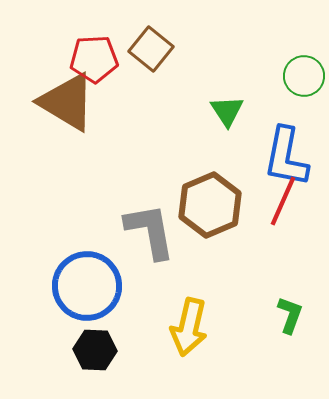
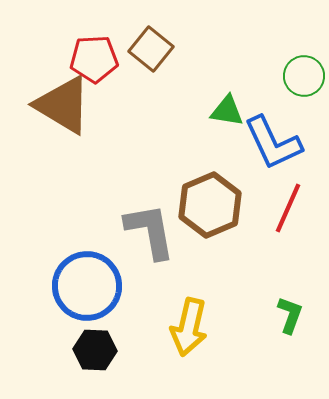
brown triangle: moved 4 px left, 3 px down
green triangle: rotated 48 degrees counterclockwise
blue L-shape: moved 13 px left, 14 px up; rotated 36 degrees counterclockwise
red line: moved 5 px right, 7 px down
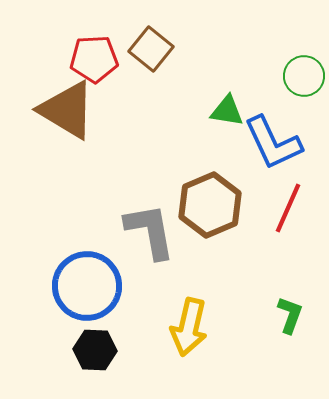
brown triangle: moved 4 px right, 5 px down
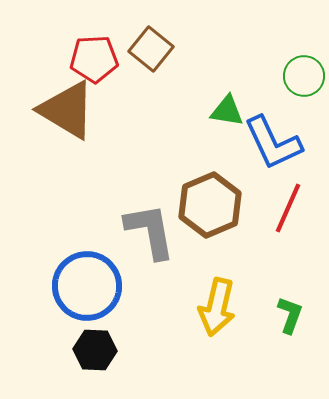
yellow arrow: moved 28 px right, 20 px up
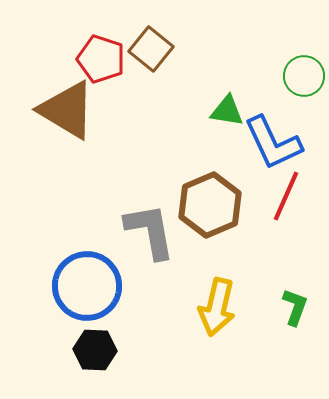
red pentagon: moved 7 px right; rotated 21 degrees clockwise
red line: moved 2 px left, 12 px up
green L-shape: moved 5 px right, 8 px up
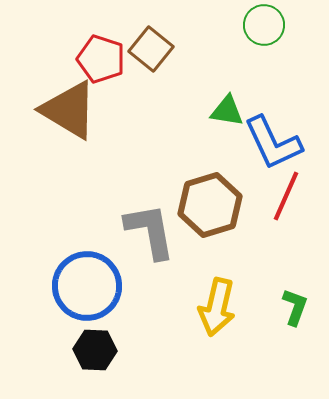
green circle: moved 40 px left, 51 px up
brown triangle: moved 2 px right
brown hexagon: rotated 6 degrees clockwise
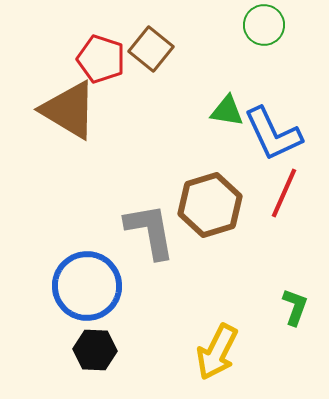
blue L-shape: moved 9 px up
red line: moved 2 px left, 3 px up
yellow arrow: moved 45 px down; rotated 14 degrees clockwise
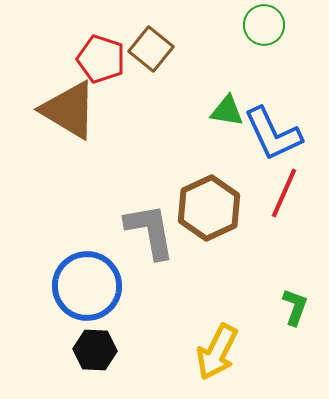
brown hexagon: moved 1 px left, 3 px down; rotated 8 degrees counterclockwise
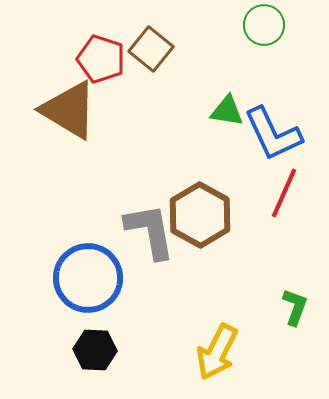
brown hexagon: moved 9 px left, 7 px down; rotated 6 degrees counterclockwise
blue circle: moved 1 px right, 8 px up
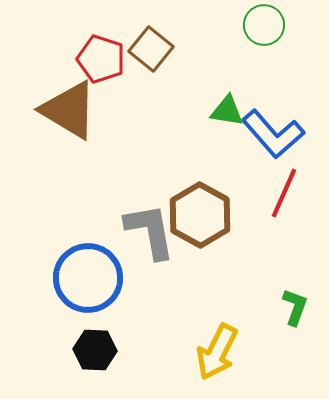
blue L-shape: rotated 16 degrees counterclockwise
